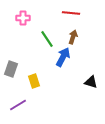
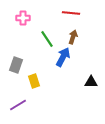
gray rectangle: moved 5 px right, 4 px up
black triangle: rotated 16 degrees counterclockwise
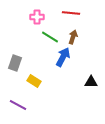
pink cross: moved 14 px right, 1 px up
green line: moved 3 px right, 2 px up; rotated 24 degrees counterclockwise
gray rectangle: moved 1 px left, 2 px up
yellow rectangle: rotated 40 degrees counterclockwise
purple line: rotated 60 degrees clockwise
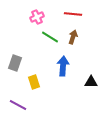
red line: moved 2 px right, 1 px down
pink cross: rotated 24 degrees counterclockwise
blue arrow: moved 9 px down; rotated 24 degrees counterclockwise
yellow rectangle: moved 1 px down; rotated 40 degrees clockwise
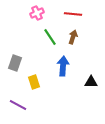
pink cross: moved 4 px up
green line: rotated 24 degrees clockwise
